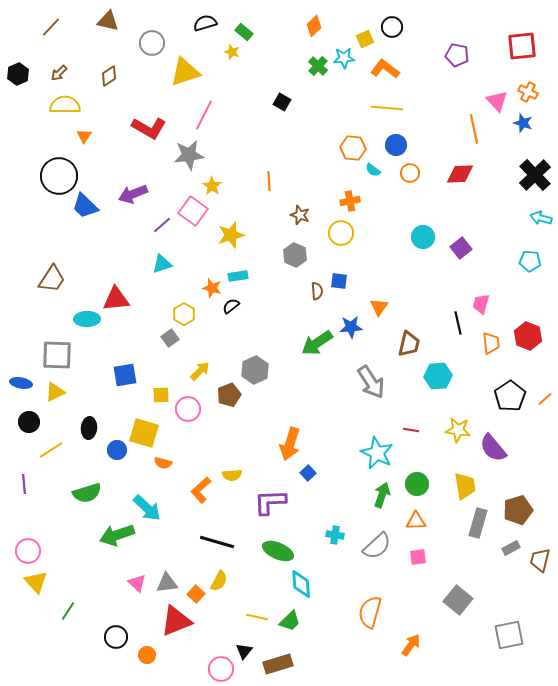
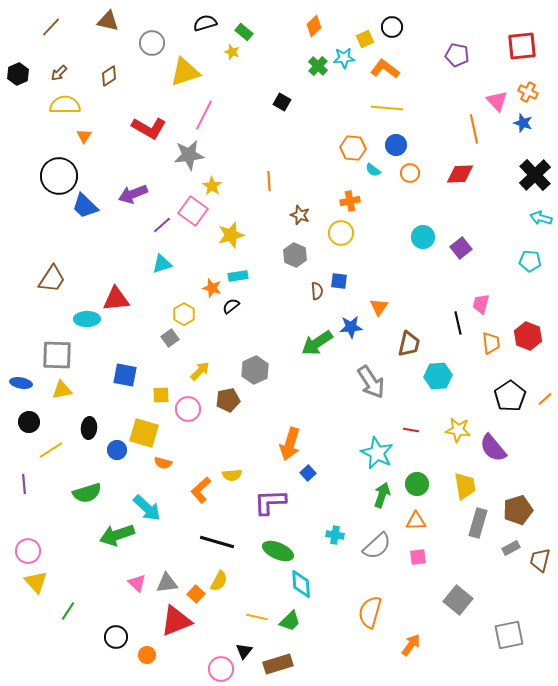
blue square at (125, 375): rotated 20 degrees clockwise
yellow triangle at (55, 392): moved 7 px right, 2 px up; rotated 15 degrees clockwise
brown pentagon at (229, 395): moved 1 px left, 5 px down; rotated 10 degrees clockwise
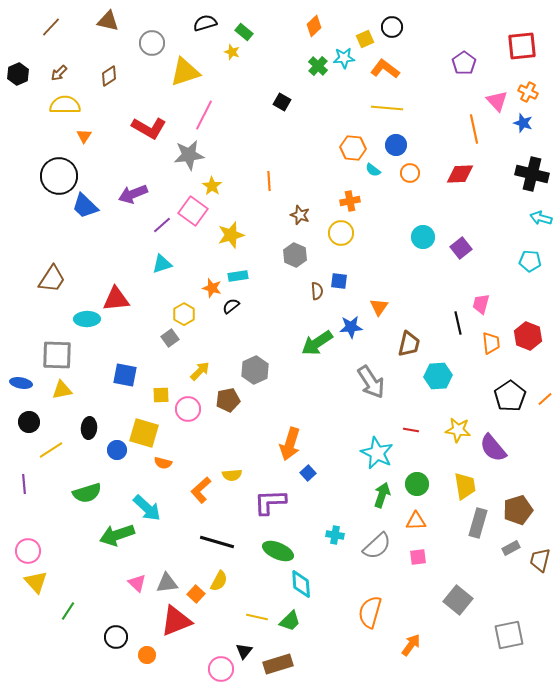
purple pentagon at (457, 55): moved 7 px right, 8 px down; rotated 25 degrees clockwise
black cross at (535, 175): moved 3 px left, 1 px up; rotated 32 degrees counterclockwise
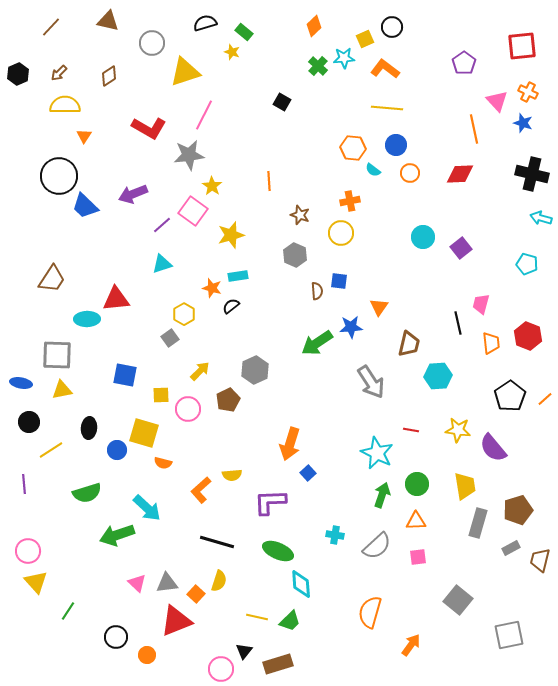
cyan pentagon at (530, 261): moved 3 px left, 3 px down; rotated 10 degrees clockwise
brown pentagon at (228, 400): rotated 15 degrees counterclockwise
yellow semicircle at (219, 581): rotated 10 degrees counterclockwise
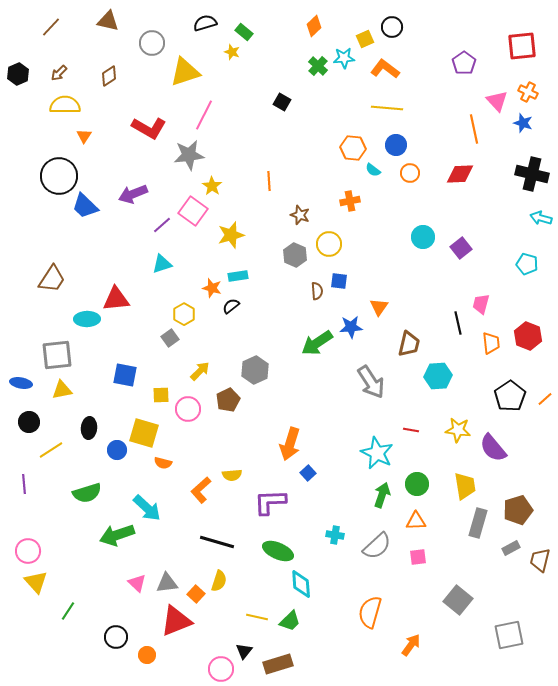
yellow circle at (341, 233): moved 12 px left, 11 px down
gray square at (57, 355): rotated 8 degrees counterclockwise
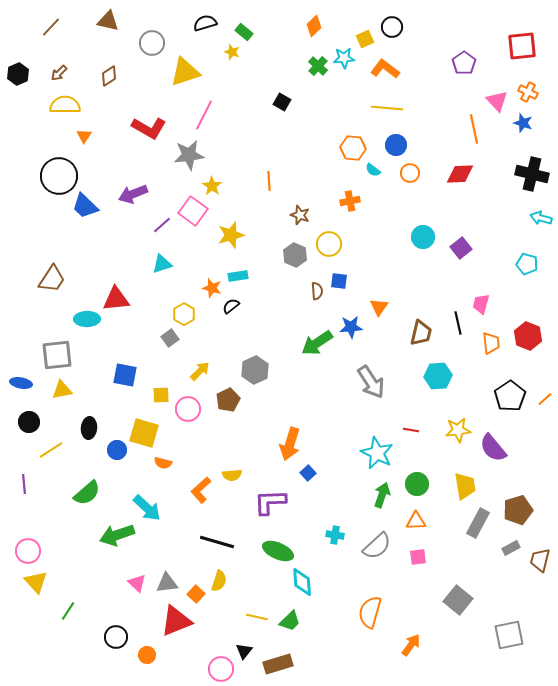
brown trapezoid at (409, 344): moved 12 px right, 11 px up
yellow star at (458, 430): rotated 15 degrees counterclockwise
green semicircle at (87, 493): rotated 24 degrees counterclockwise
gray rectangle at (478, 523): rotated 12 degrees clockwise
cyan diamond at (301, 584): moved 1 px right, 2 px up
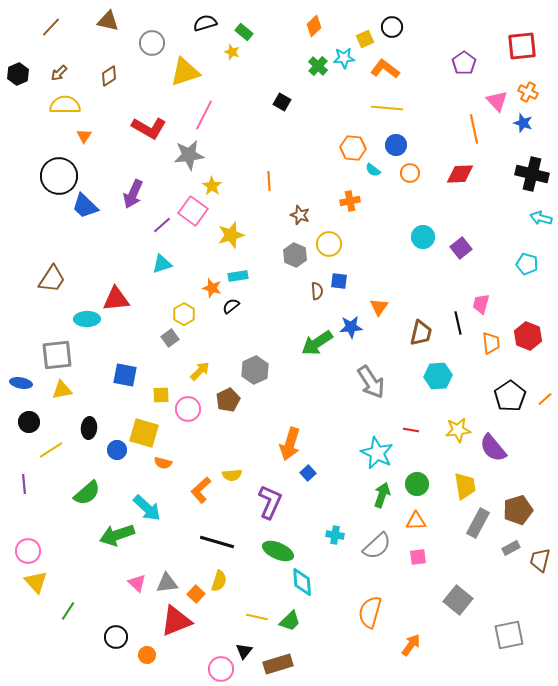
purple arrow at (133, 194): rotated 44 degrees counterclockwise
purple L-shape at (270, 502): rotated 116 degrees clockwise
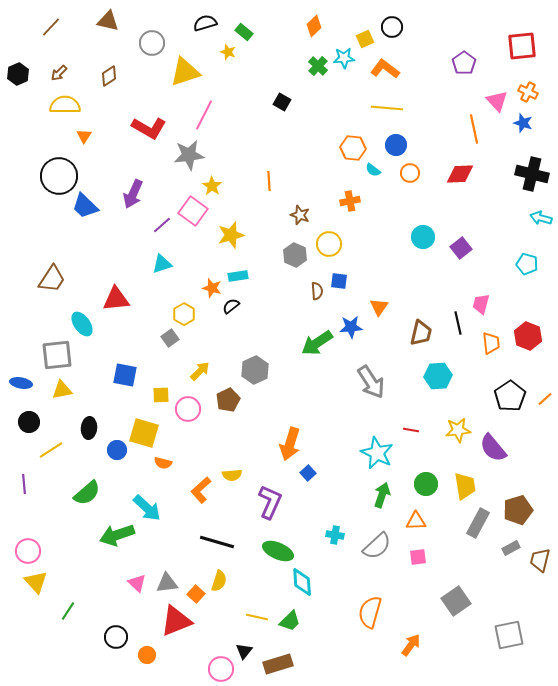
yellow star at (232, 52): moved 4 px left
cyan ellipse at (87, 319): moved 5 px left, 5 px down; rotated 55 degrees clockwise
green circle at (417, 484): moved 9 px right
gray square at (458, 600): moved 2 px left, 1 px down; rotated 16 degrees clockwise
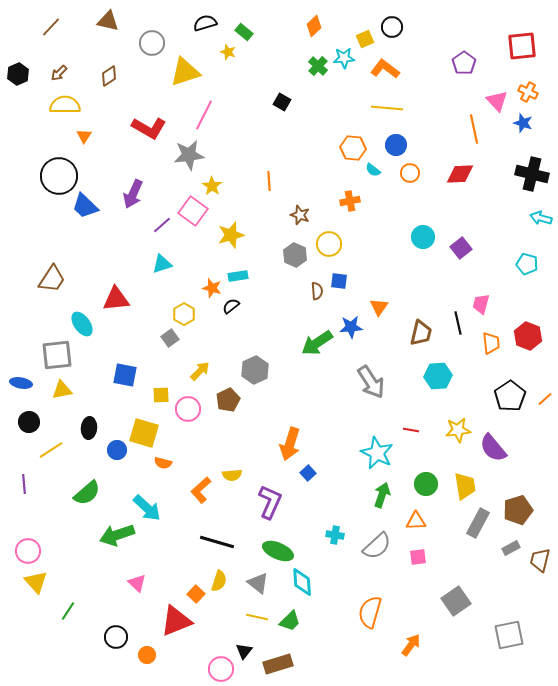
gray triangle at (167, 583): moved 91 px right; rotated 45 degrees clockwise
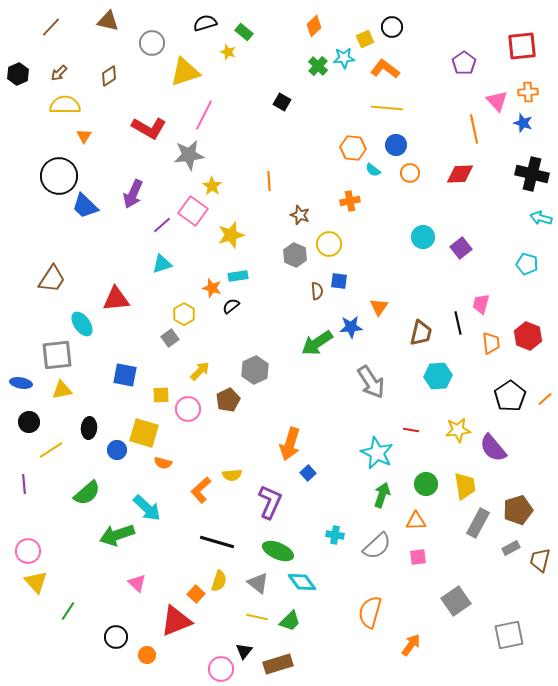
orange cross at (528, 92): rotated 30 degrees counterclockwise
cyan diamond at (302, 582): rotated 32 degrees counterclockwise
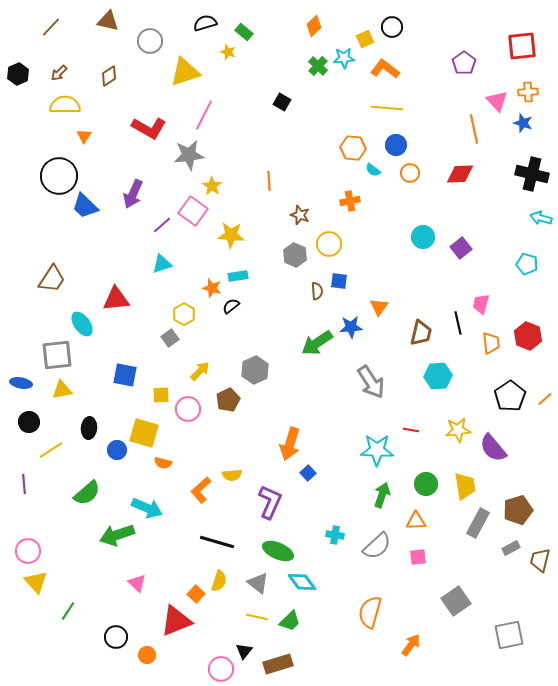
gray circle at (152, 43): moved 2 px left, 2 px up
yellow star at (231, 235): rotated 20 degrees clockwise
cyan star at (377, 453): moved 3 px up; rotated 24 degrees counterclockwise
cyan arrow at (147, 508): rotated 20 degrees counterclockwise
